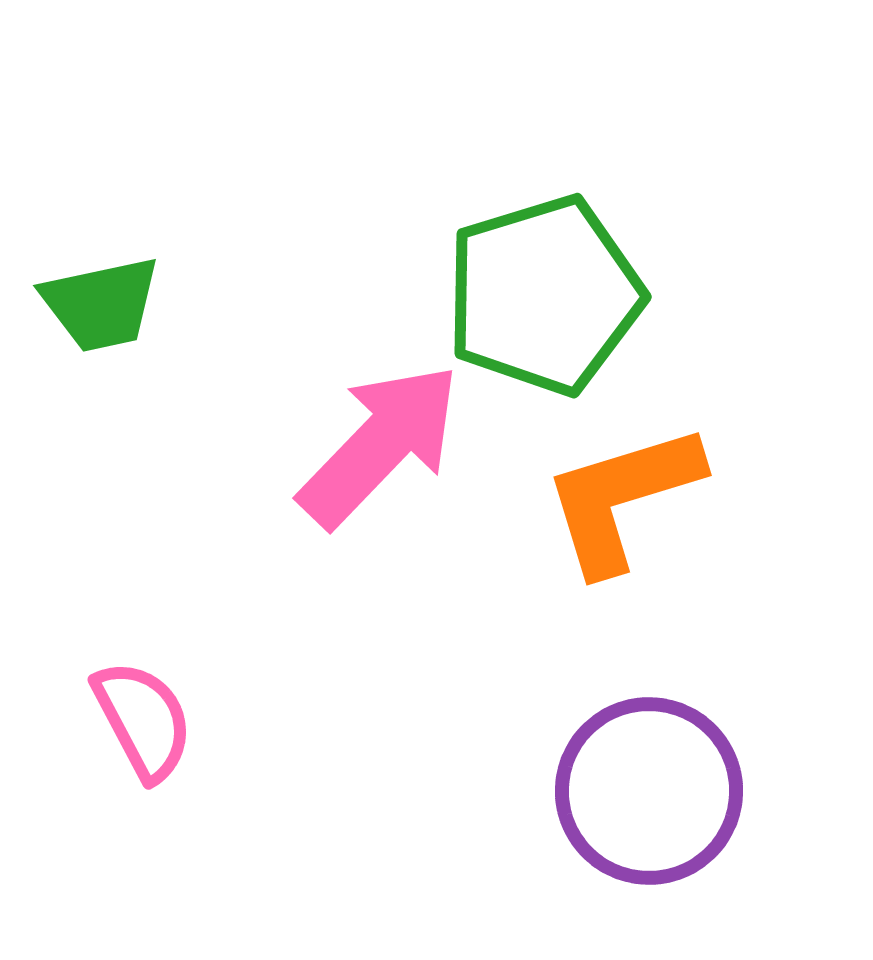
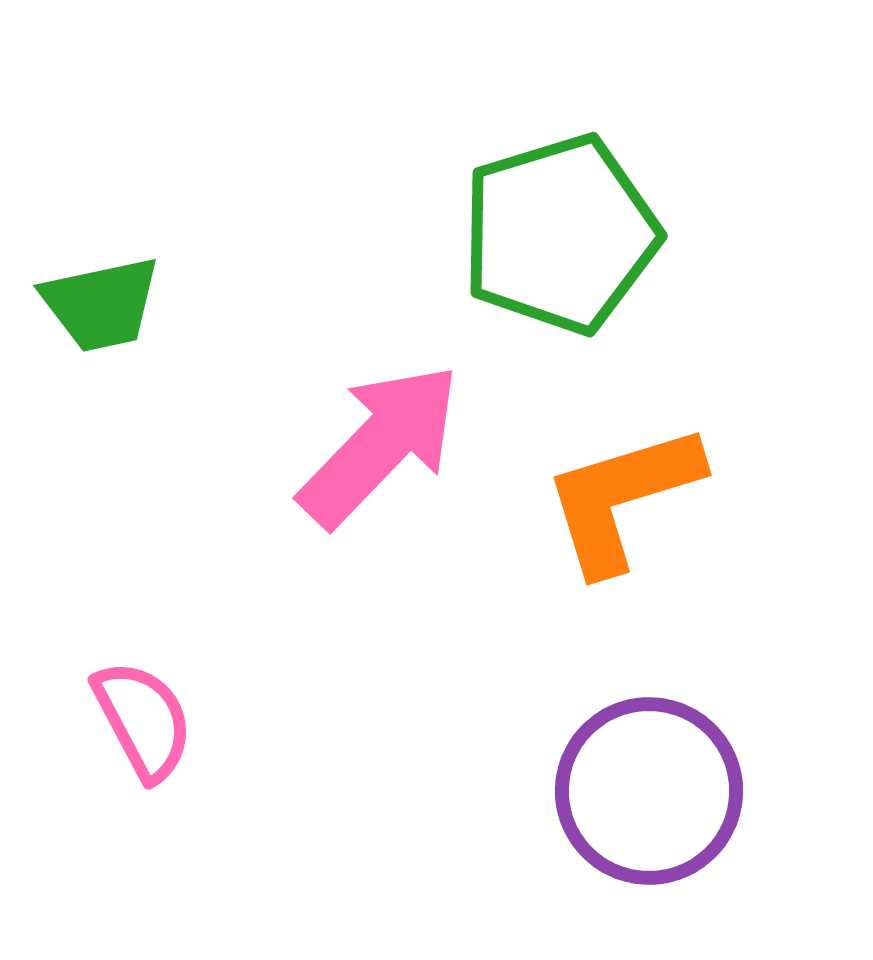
green pentagon: moved 16 px right, 61 px up
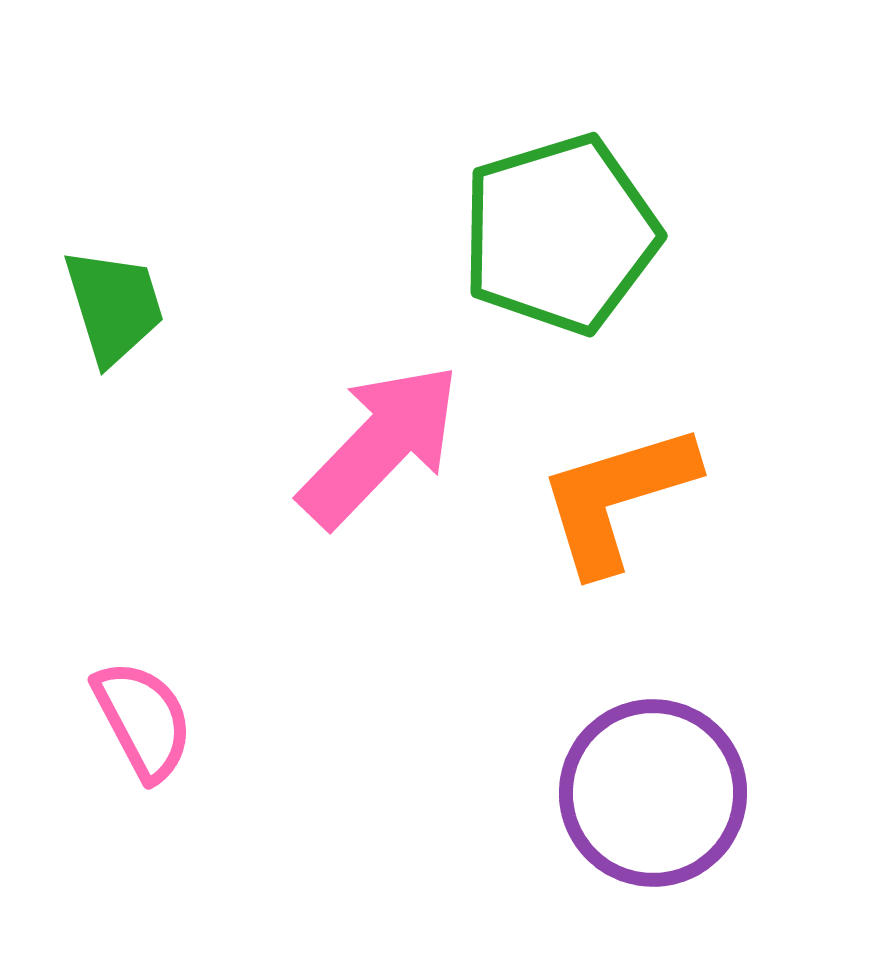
green trapezoid: moved 13 px right, 2 px down; rotated 95 degrees counterclockwise
orange L-shape: moved 5 px left
purple circle: moved 4 px right, 2 px down
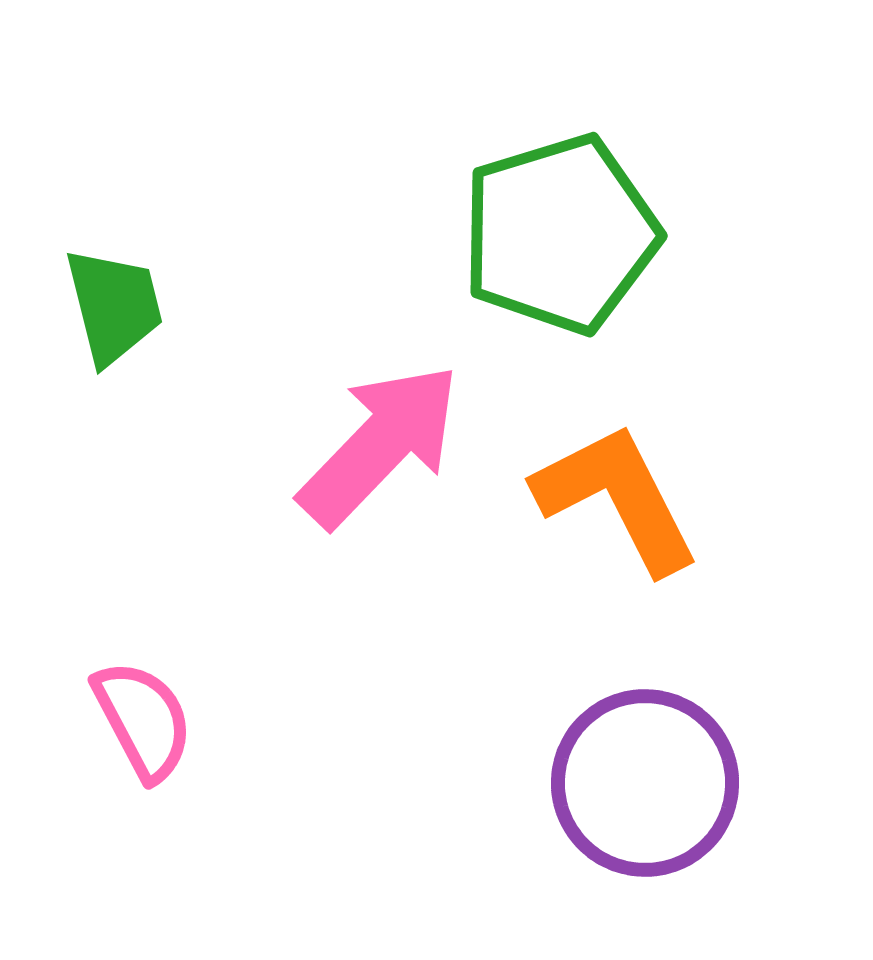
green trapezoid: rotated 3 degrees clockwise
orange L-shape: rotated 80 degrees clockwise
purple circle: moved 8 px left, 10 px up
